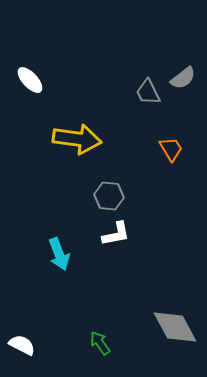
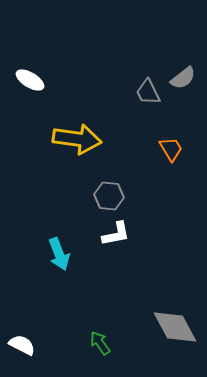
white ellipse: rotated 16 degrees counterclockwise
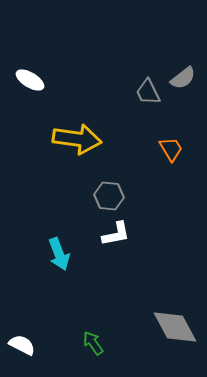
green arrow: moved 7 px left
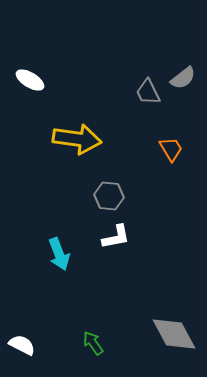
white L-shape: moved 3 px down
gray diamond: moved 1 px left, 7 px down
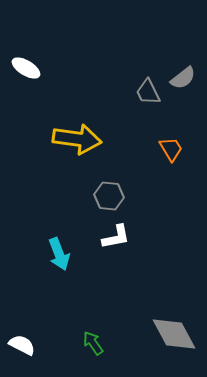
white ellipse: moved 4 px left, 12 px up
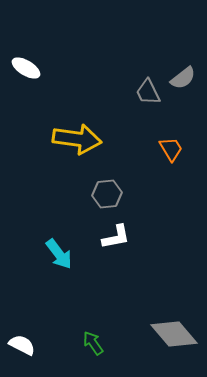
gray hexagon: moved 2 px left, 2 px up; rotated 12 degrees counterclockwise
cyan arrow: rotated 16 degrees counterclockwise
gray diamond: rotated 12 degrees counterclockwise
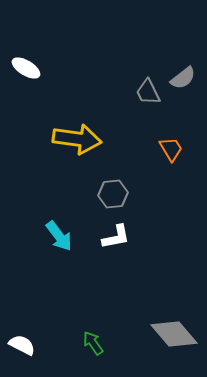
gray hexagon: moved 6 px right
cyan arrow: moved 18 px up
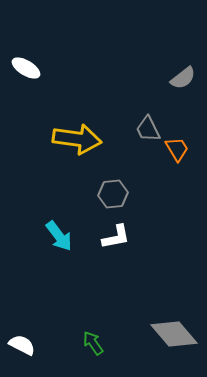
gray trapezoid: moved 37 px down
orange trapezoid: moved 6 px right
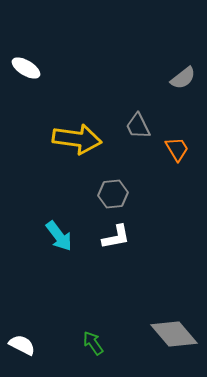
gray trapezoid: moved 10 px left, 3 px up
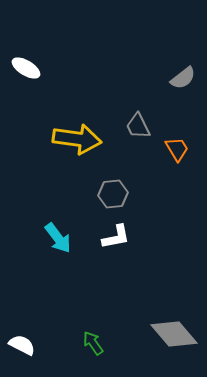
cyan arrow: moved 1 px left, 2 px down
